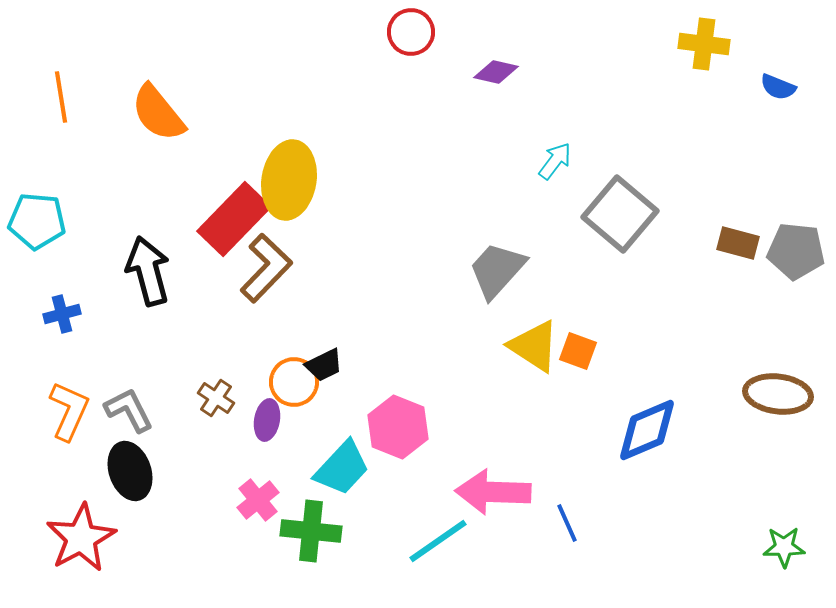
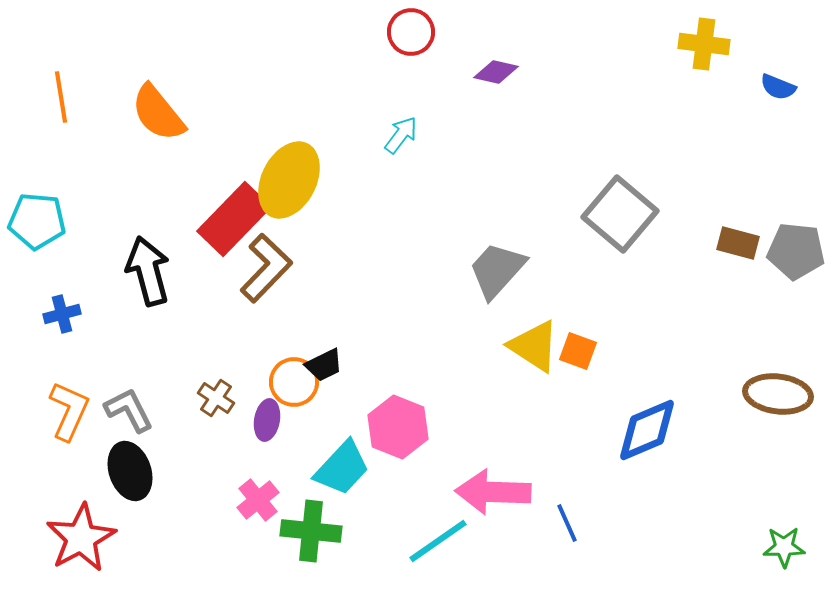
cyan arrow: moved 154 px left, 26 px up
yellow ellipse: rotated 18 degrees clockwise
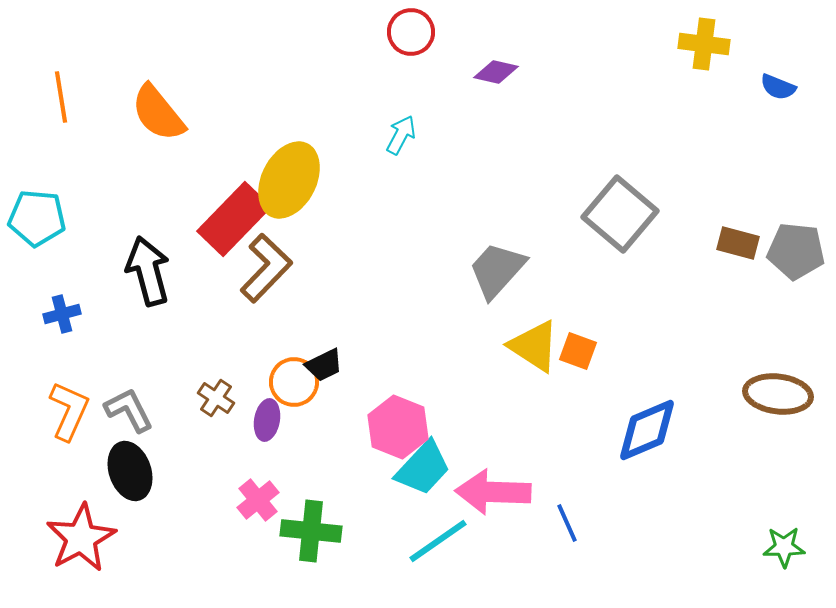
cyan arrow: rotated 9 degrees counterclockwise
cyan pentagon: moved 3 px up
cyan trapezoid: moved 81 px right
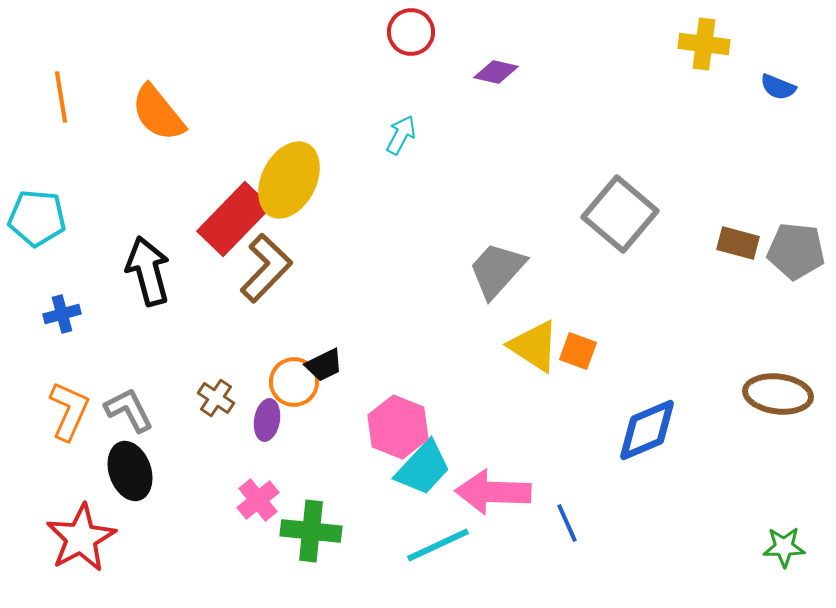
cyan line: moved 4 px down; rotated 10 degrees clockwise
